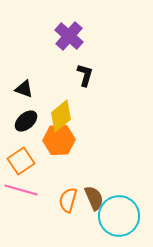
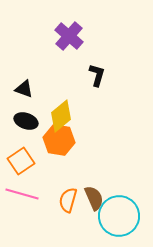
black L-shape: moved 12 px right
black ellipse: rotated 60 degrees clockwise
orange hexagon: rotated 12 degrees clockwise
pink line: moved 1 px right, 4 px down
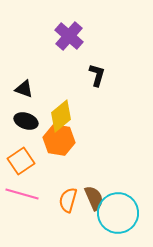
cyan circle: moved 1 px left, 3 px up
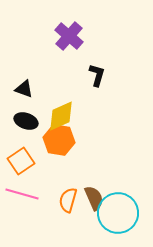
yellow diamond: rotated 16 degrees clockwise
